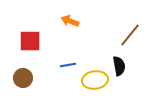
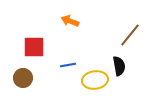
red square: moved 4 px right, 6 px down
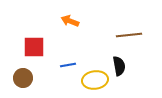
brown line: moved 1 px left; rotated 45 degrees clockwise
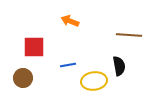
brown line: rotated 10 degrees clockwise
yellow ellipse: moved 1 px left, 1 px down
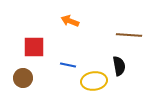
blue line: rotated 21 degrees clockwise
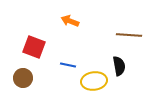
red square: rotated 20 degrees clockwise
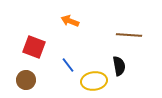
blue line: rotated 42 degrees clockwise
brown circle: moved 3 px right, 2 px down
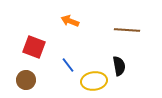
brown line: moved 2 px left, 5 px up
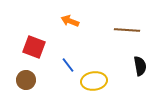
black semicircle: moved 21 px right
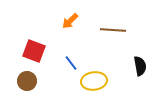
orange arrow: rotated 66 degrees counterclockwise
brown line: moved 14 px left
red square: moved 4 px down
blue line: moved 3 px right, 2 px up
brown circle: moved 1 px right, 1 px down
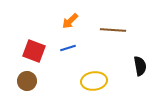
blue line: moved 3 px left, 15 px up; rotated 70 degrees counterclockwise
